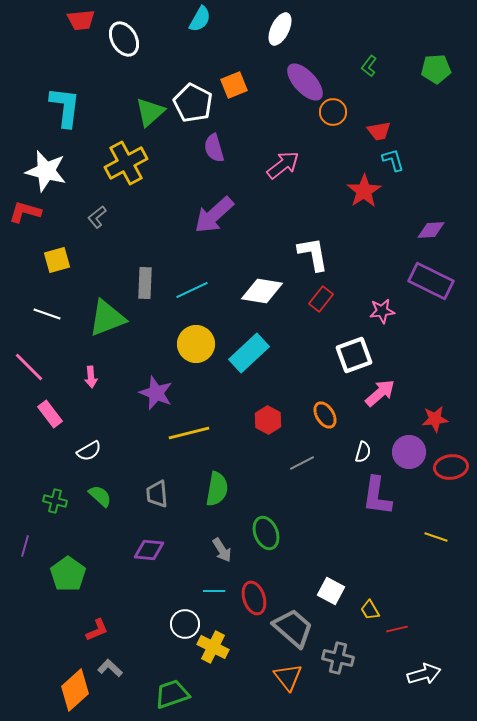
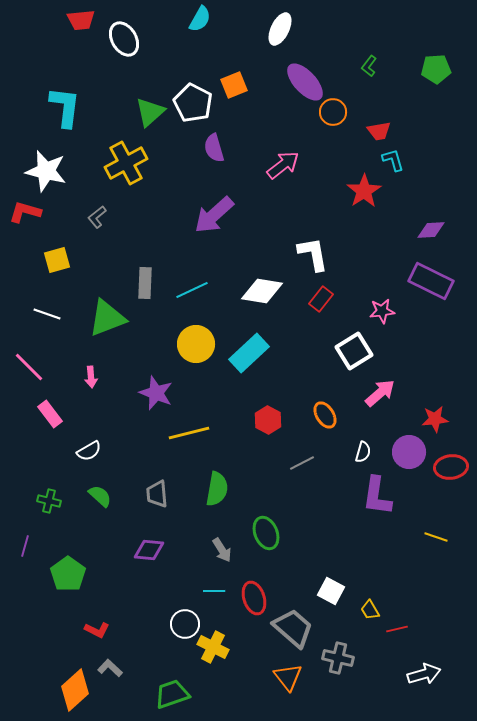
white square at (354, 355): moved 4 px up; rotated 12 degrees counterclockwise
green cross at (55, 501): moved 6 px left
red L-shape at (97, 630): rotated 50 degrees clockwise
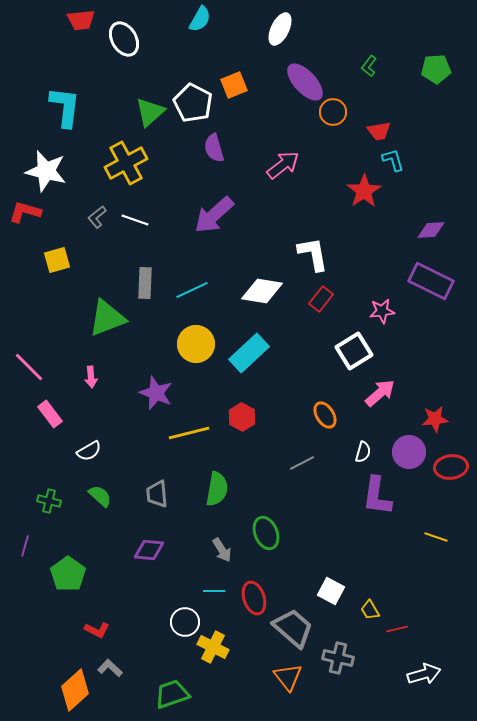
white line at (47, 314): moved 88 px right, 94 px up
red hexagon at (268, 420): moved 26 px left, 3 px up
white circle at (185, 624): moved 2 px up
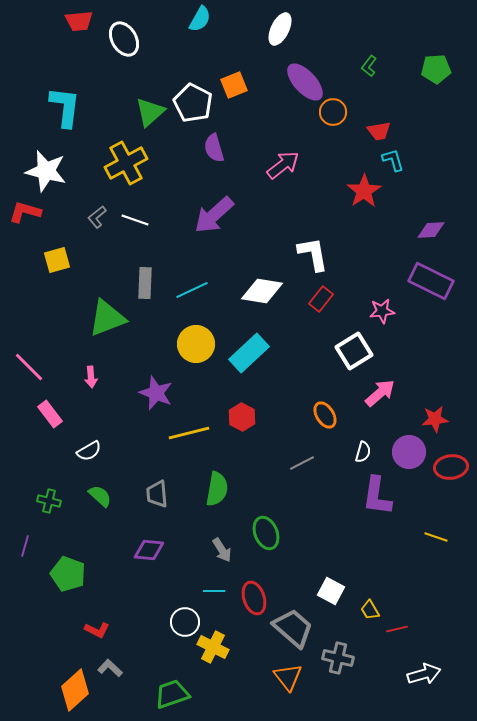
red trapezoid at (81, 20): moved 2 px left, 1 px down
green pentagon at (68, 574): rotated 16 degrees counterclockwise
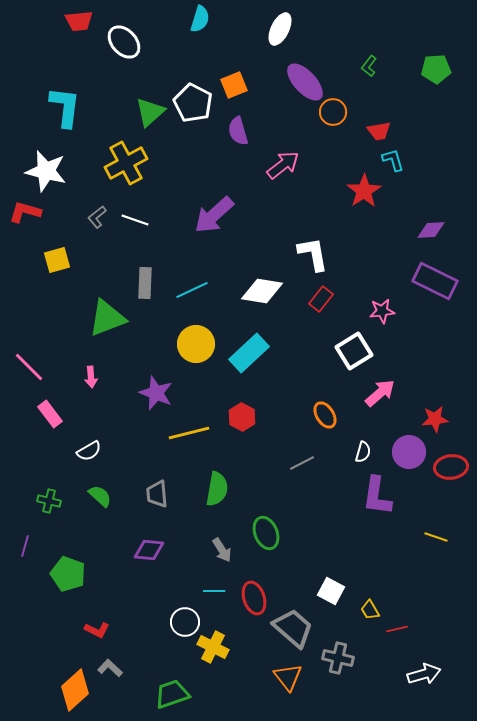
cyan semicircle at (200, 19): rotated 12 degrees counterclockwise
white ellipse at (124, 39): moved 3 px down; rotated 12 degrees counterclockwise
purple semicircle at (214, 148): moved 24 px right, 17 px up
purple rectangle at (431, 281): moved 4 px right
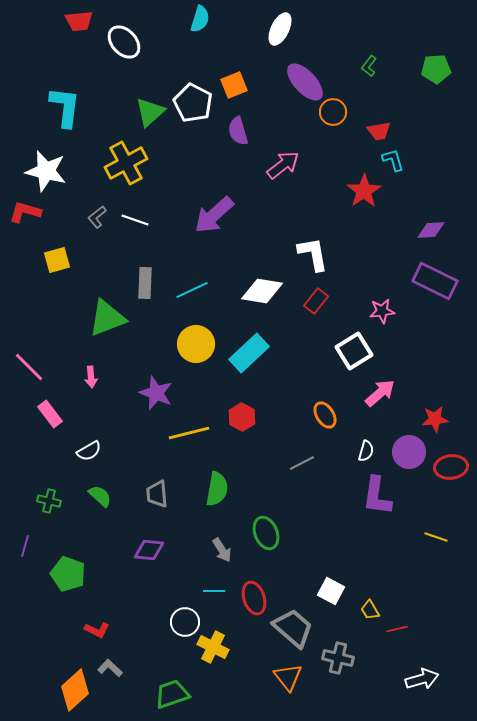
red rectangle at (321, 299): moved 5 px left, 2 px down
white semicircle at (363, 452): moved 3 px right, 1 px up
white arrow at (424, 674): moved 2 px left, 5 px down
